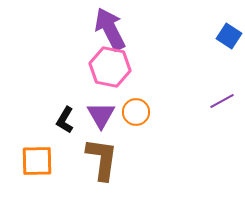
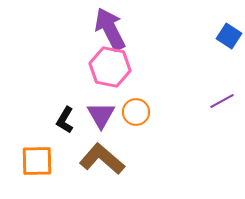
brown L-shape: rotated 57 degrees counterclockwise
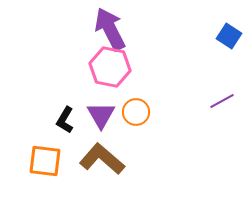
orange square: moved 8 px right; rotated 8 degrees clockwise
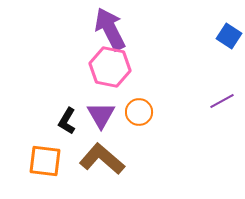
orange circle: moved 3 px right
black L-shape: moved 2 px right, 1 px down
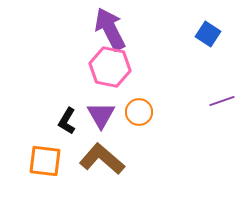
blue square: moved 21 px left, 2 px up
purple line: rotated 10 degrees clockwise
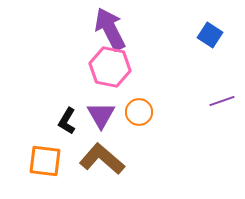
blue square: moved 2 px right, 1 px down
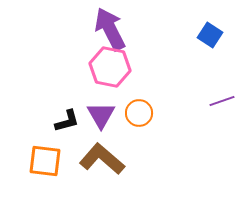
orange circle: moved 1 px down
black L-shape: rotated 136 degrees counterclockwise
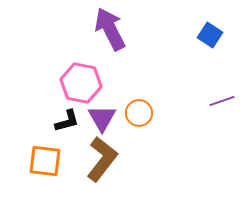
pink hexagon: moved 29 px left, 16 px down
purple triangle: moved 1 px right, 3 px down
brown L-shape: rotated 87 degrees clockwise
